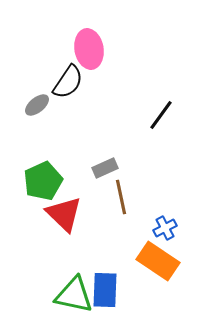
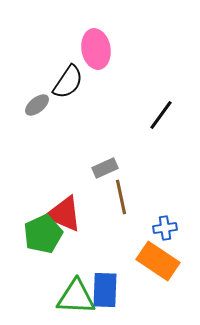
pink ellipse: moved 7 px right
green pentagon: moved 53 px down
red triangle: rotated 21 degrees counterclockwise
blue cross: rotated 20 degrees clockwise
green triangle: moved 2 px right, 2 px down; rotated 9 degrees counterclockwise
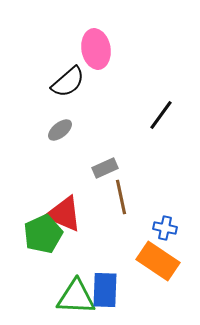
black semicircle: rotated 15 degrees clockwise
gray ellipse: moved 23 px right, 25 px down
blue cross: rotated 20 degrees clockwise
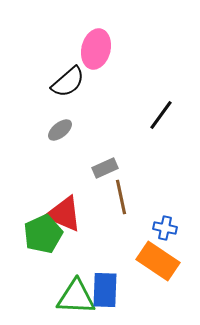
pink ellipse: rotated 24 degrees clockwise
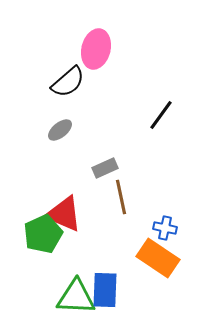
orange rectangle: moved 3 px up
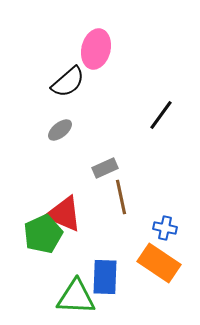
orange rectangle: moved 1 px right, 5 px down
blue rectangle: moved 13 px up
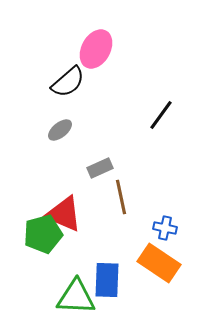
pink ellipse: rotated 15 degrees clockwise
gray rectangle: moved 5 px left
green pentagon: rotated 9 degrees clockwise
blue rectangle: moved 2 px right, 3 px down
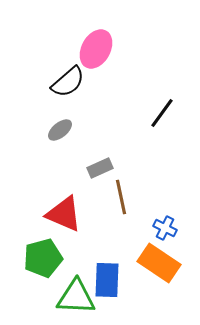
black line: moved 1 px right, 2 px up
blue cross: rotated 15 degrees clockwise
green pentagon: moved 24 px down
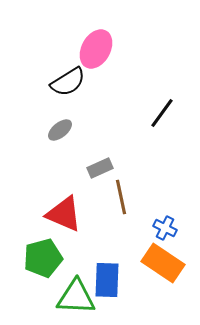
black semicircle: rotated 9 degrees clockwise
orange rectangle: moved 4 px right
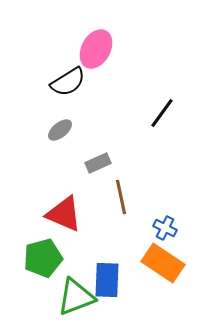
gray rectangle: moved 2 px left, 5 px up
green triangle: rotated 24 degrees counterclockwise
